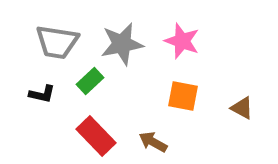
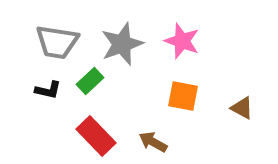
gray star: rotated 9 degrees counterclockwise
black L-shape: moved 6 px right, 4 px up
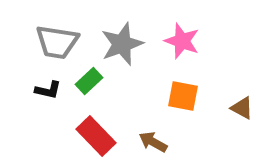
green rectangle: moved 1 px left
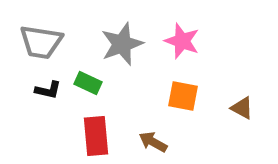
gray trapezoid: moved 16 px left
green rectangle: moved 1 px left, 2 px down; rotated 68 degrees clockwise
red rectangle: rotated 39 degrees clockwise
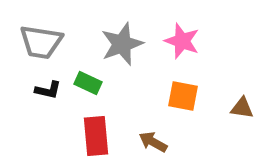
brown triangle: rotated 20 degrees counterclockwise
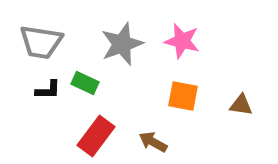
pink star: rotated 6 degrees counterclockwise
green rectangle: moved 3 px left
black L-shape: rotated 12 degrees counterclockwise
brown triangle: moved 1 px left, 3 px up
red rectangle: rotated 42 degrees clockwise
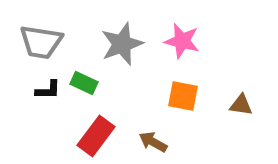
green rectangle: moved 1 px left
